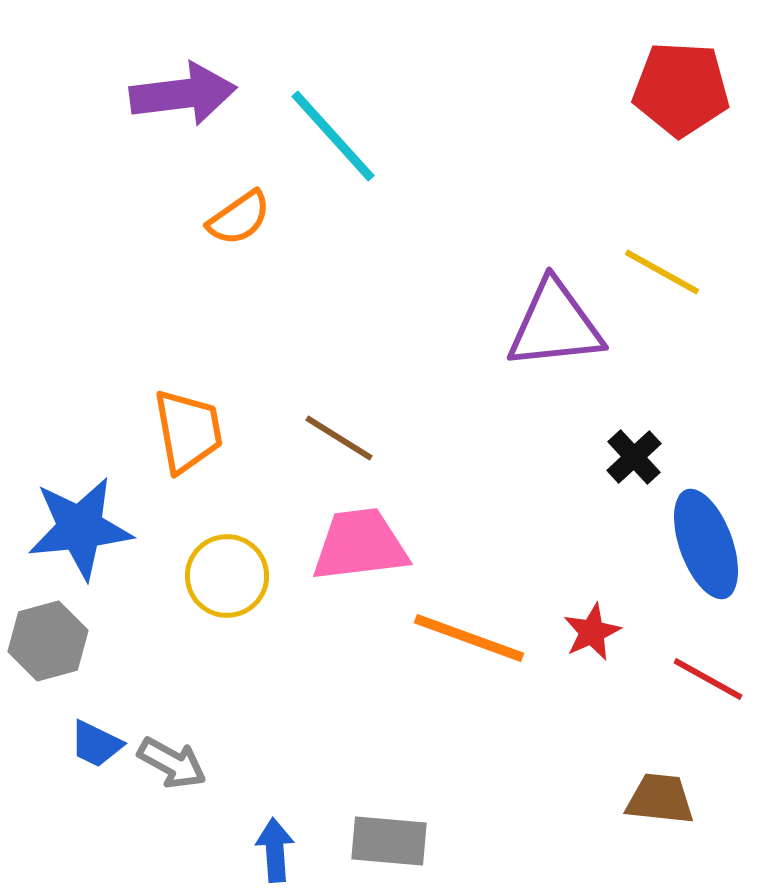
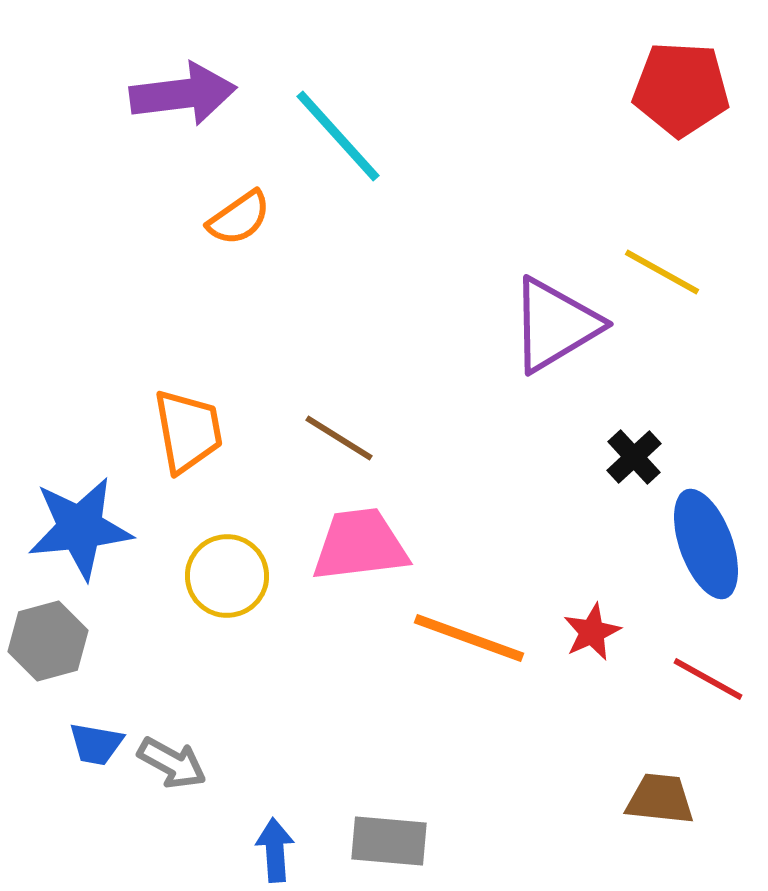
cyan line: moved 5 px right
purple triangle: rotated 25 degrees counterclockwise
blue trapezoid: rotated 16 degrees counterclockwise
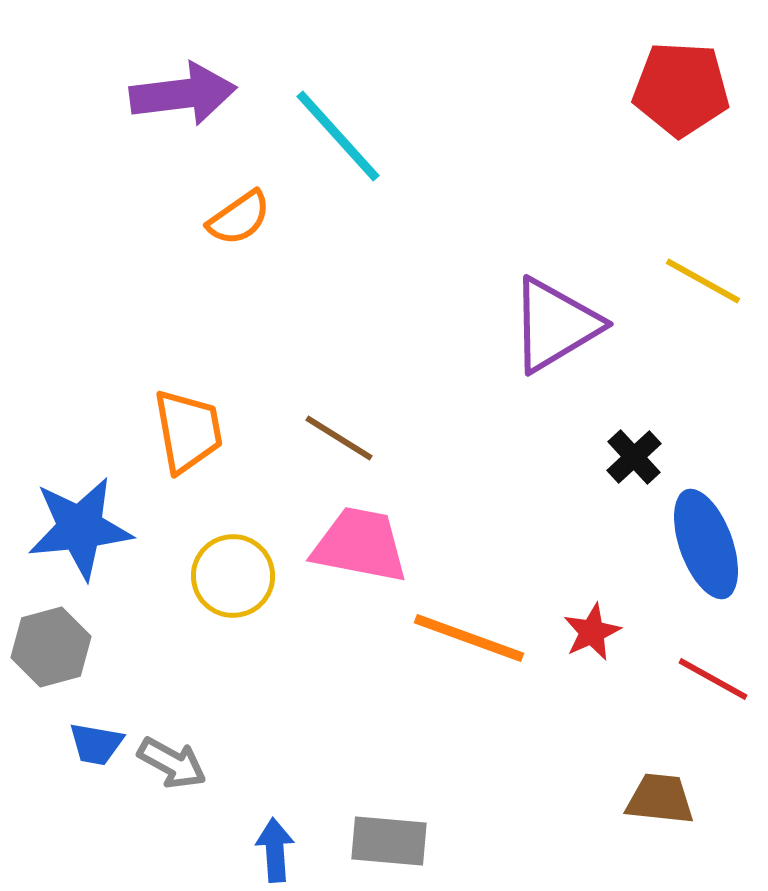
yellow line: moved 41 px right, 9 px down
pink trapezoid: rotated 18 degrees clockwise
yellow circle: moved 6 px right
gray hexagon: moved 3 px right, 6 px down
red line: moved 5 px right
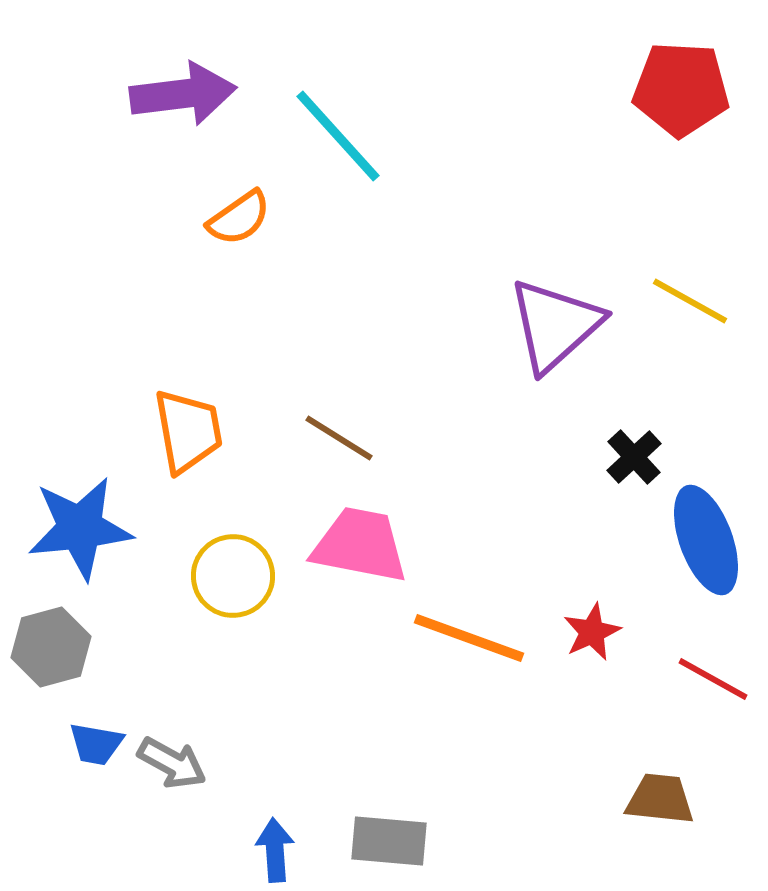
yellow line: moved 13 px left, 20 px down
purple triangle: rotated 11 degrees counterclockwise
blue ellipse: moved 4 px up
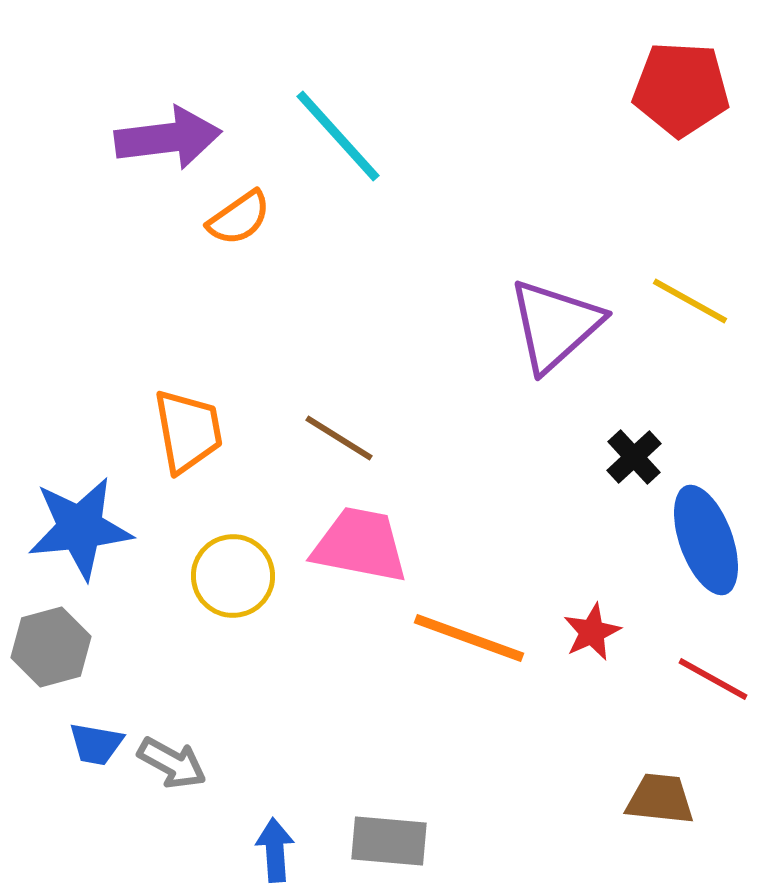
purple arrow: moved 15 px left, 44 px down
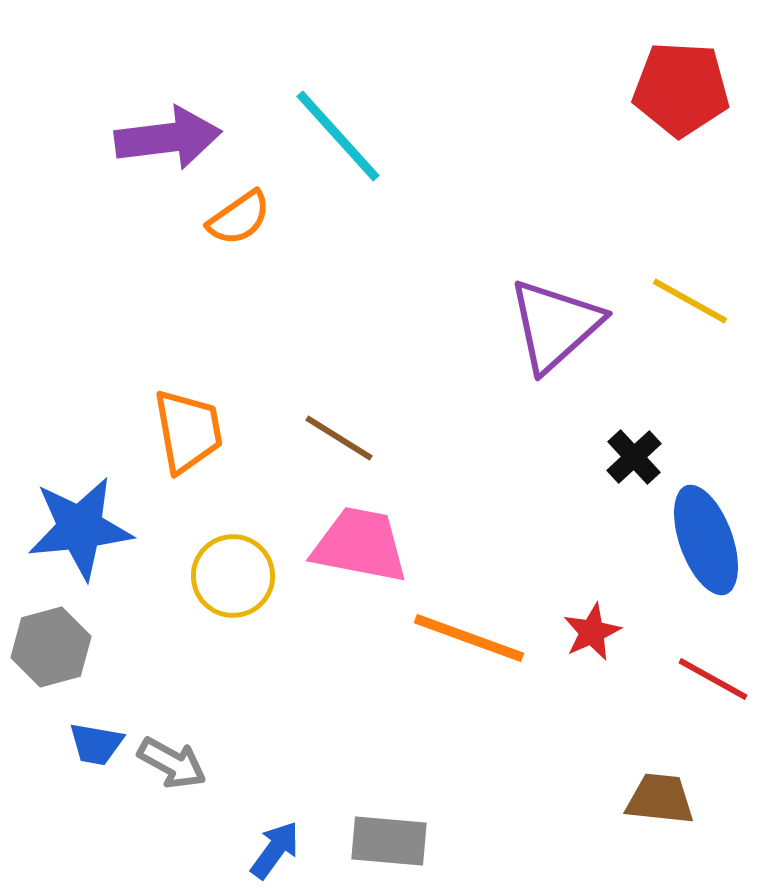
blue arrow: rotated 40 degrees clockwise
